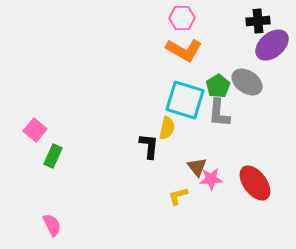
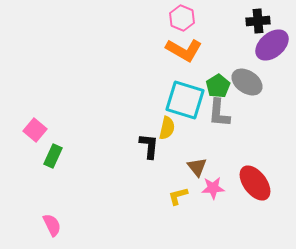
pink hexagon: rotated 25 degrees clockwise
pink star: moved 2 px right, 9 px down
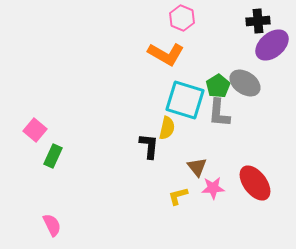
orange L-shape: moved 18 px left, 4 px down
gray ellipse: moved 2 px left, 1 px down
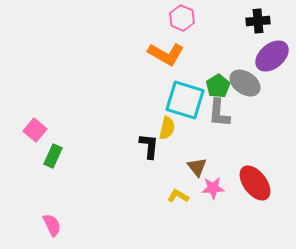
purple ellipse: moved 11 px down
yellow L-shape: rotated 45 degrees clockwise
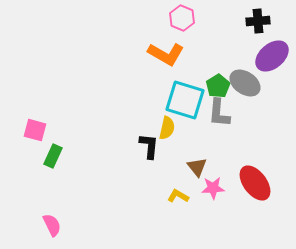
pink square: rotated 25 degrees counterclockwise
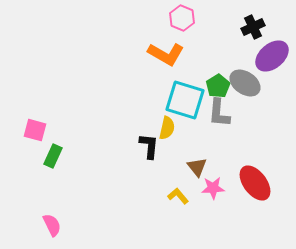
black cross: moved 5 px left, 6 px down; rotated 20 degrees counterclockwise
yellow L-shape: rotated 20 degrees clockwise
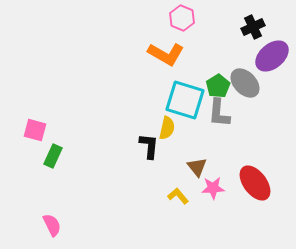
gray ellipse: rotated 12 degrees clockwise
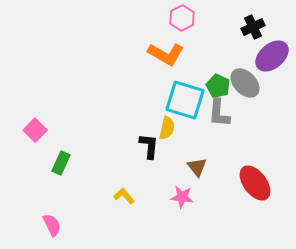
pink hexagon: rotated 10 degrees clockwise
green pentagon: rotated 15 degrees counterclockwise
pink square: rotated 30 degrees clockwise
green rectangle: moved 8 px right, 7 px down
pink star: moved 31 px left, 9 px down; rotated 10 degrees clockwise
yellow L-shape: moved 54 px left
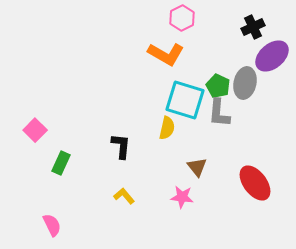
gray ellipse: rotated 56 degrees clockwise
black L-shape: moved 28 px left
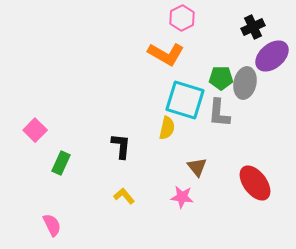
green pentagon: moved 3 px right, 8 px up; rotated 25 degrees counterclockwise
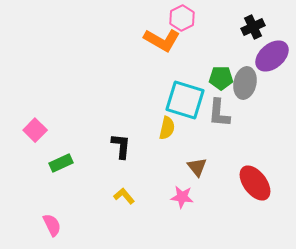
orange L-shape: moved 4 px left, 14 px up
green rectangle: rotated 40 degrees clockwise
